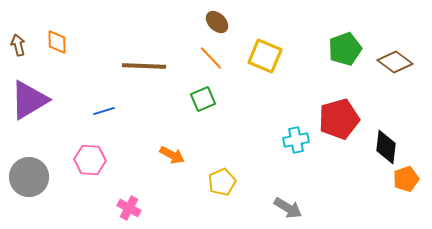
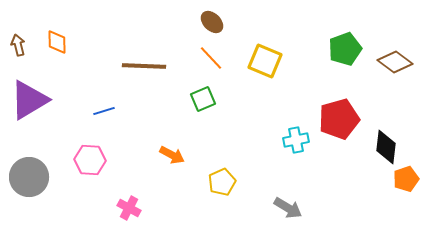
brown ellipse: moved 5 px left
yellow square: moved 5 px down
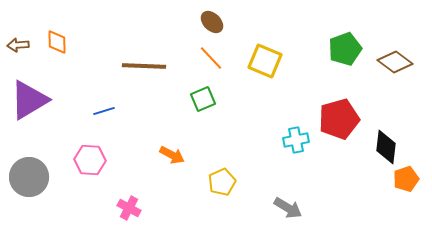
brown arrow: rotated 80 degrees counterclockwise
